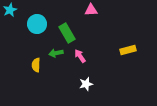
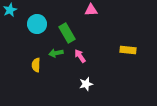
yellow rectangle: rotated 21 degrees clockwise
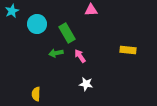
cyan star: moved 2 px right, 1 px down
yellow semicircle: moved 29 px down
white star: rotated 24 degrees clockwise
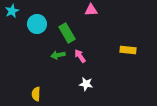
green arrow: moved 2 px right, 2 px down
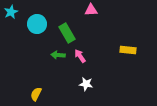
cyan star: moved 1 px left, 1 px down
green arrow: rotated 16 degrees clockwise
yellow semicircle: rotated 24 degrees clockwise
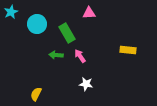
pink triangle: moved 2 px left, 3 px down
green arrow: moved 2 px left
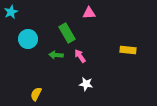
cyan circle: moved 9 px left, 15 px down
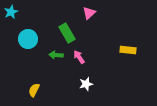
pink triangle: rotated 40 degrees counterclockwise
pink arrow: moved 1 px left, 1 px down
white star: rotated 24 degrees counterclockwise
yellow semicircle: moved 2 px left, 4 px up
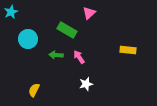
green rectangle: moved 3 px up; rotated 30 degrees counterclockwise
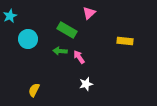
cyan star: moved 1 px left, 4 px down
yellow rectangle: moved 3 px left, 9 px up
green arrow: moved 4 px right, 4 px up
